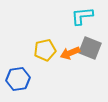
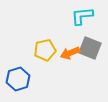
blue hexagon: rotated 10 degrees counterclockwise
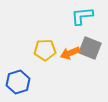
yellow pentagon: rotated 10 degrees clockwise
blue hexagon: moved 3 px down
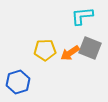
orange arrow: rotated 12 degrees counterclockwise
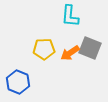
cyan L-shape: moved 12 px left; rotated 80 degrees counterclockwise
yellow pentagon: moved 1 px left, 1 px up
blue hexagon: rotated 20 degrees counterclockwise
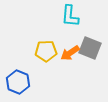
yellow pentagon: moved 2 px right, 2 px down
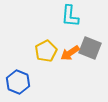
yellow pentagon: rotated 25 degrees counterclockwise
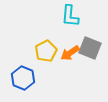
blue hexagon: moved 5 px right, 4 px up
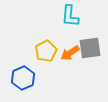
gray square: rotated 30 degrees counterclockwise
blue hexagon: rotated 15 degrees clockwise
